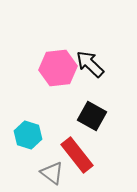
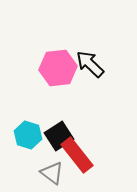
black square: moved 33 px left, 20 px down; rotated 28 degrees clockwise
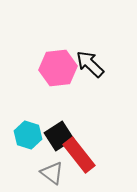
red rectangle: moved 2 px right
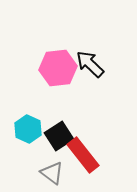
cyan hexagon: moved 6 px up; rotated 8 degrees clockwise
red rectangle: moved 4 px right
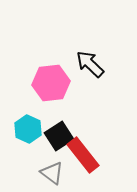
pink hexagon: moved 7 px left, 15 px down
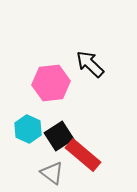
red rectangle: rotated 12 degrees counterclockwise
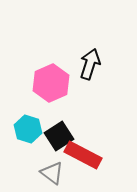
black arrow: rotated 64 degrees clockwise
pink hexagon: rotated 18 degrees counterclockwise
cyan hexagon: rotated 8 degrees counterclockwise
red rectangle: rotated 12 degrees counterclockwise
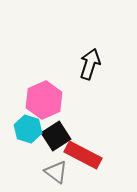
pink hexagon: moved 7 px left, 17 px down
black square: moved 3 px left
gray triangle: moved 4 px right, 1 px up
